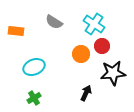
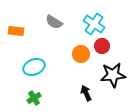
black star: moved 2 px down
black arrow: rotated 49 degrees counterclockwise
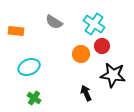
cyan ellipse: moved 5 px left
black star: rotated 15 degrees clockwise
green cross: rotated 24 degrees counterclockwise
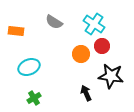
black star: moved 2 px left, 1 px down
green cross: rotated 24 degrees clockwise
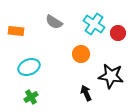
red circle: moved 16 px right, 13 px up
green cross: moved 3 px left, 1 px up
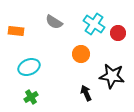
black star: moved 1 px right
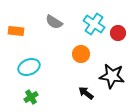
black arrow: rotated 28 degrees counterclockwise
